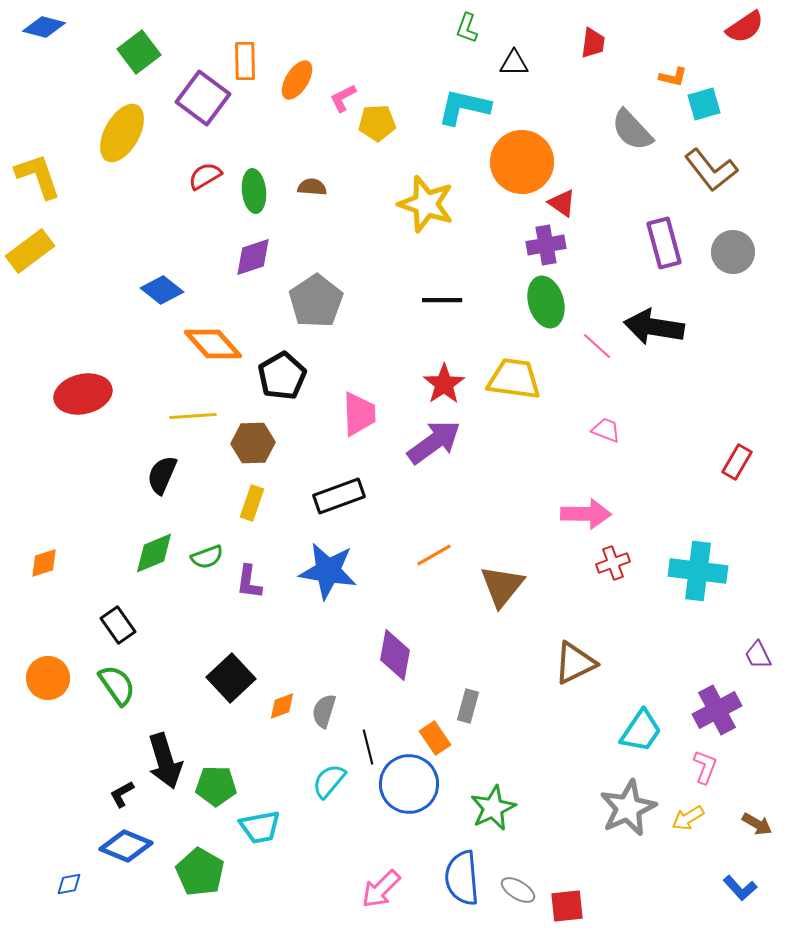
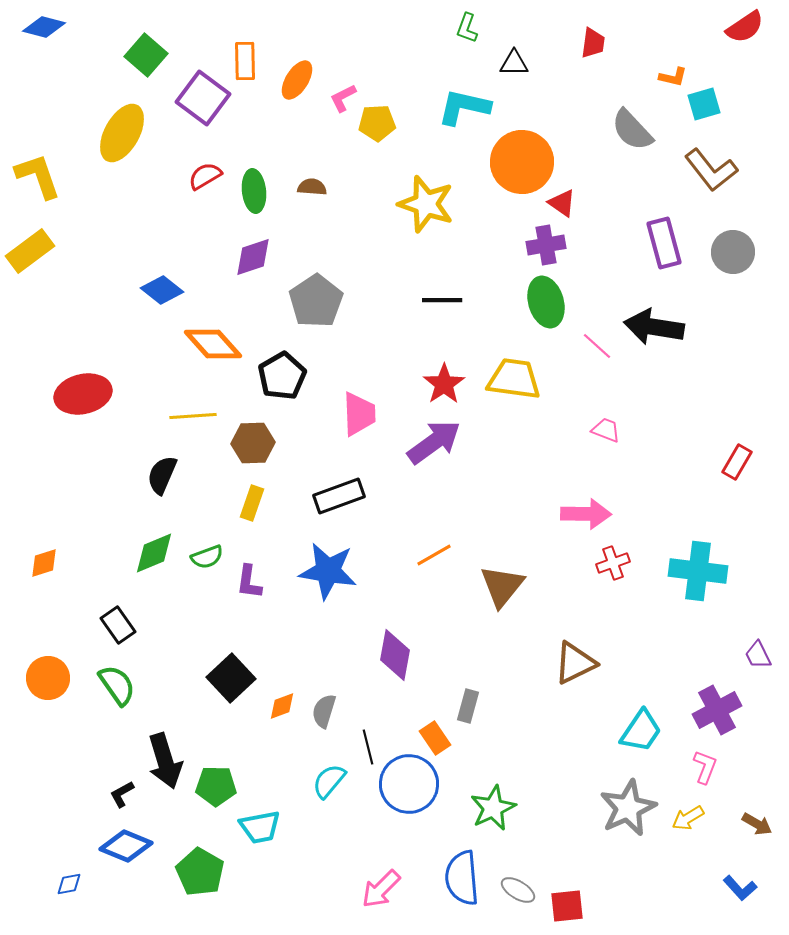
green square at (139, 52): moved 7 px right, 3 px down; rotated 12 degrees counterclockwise
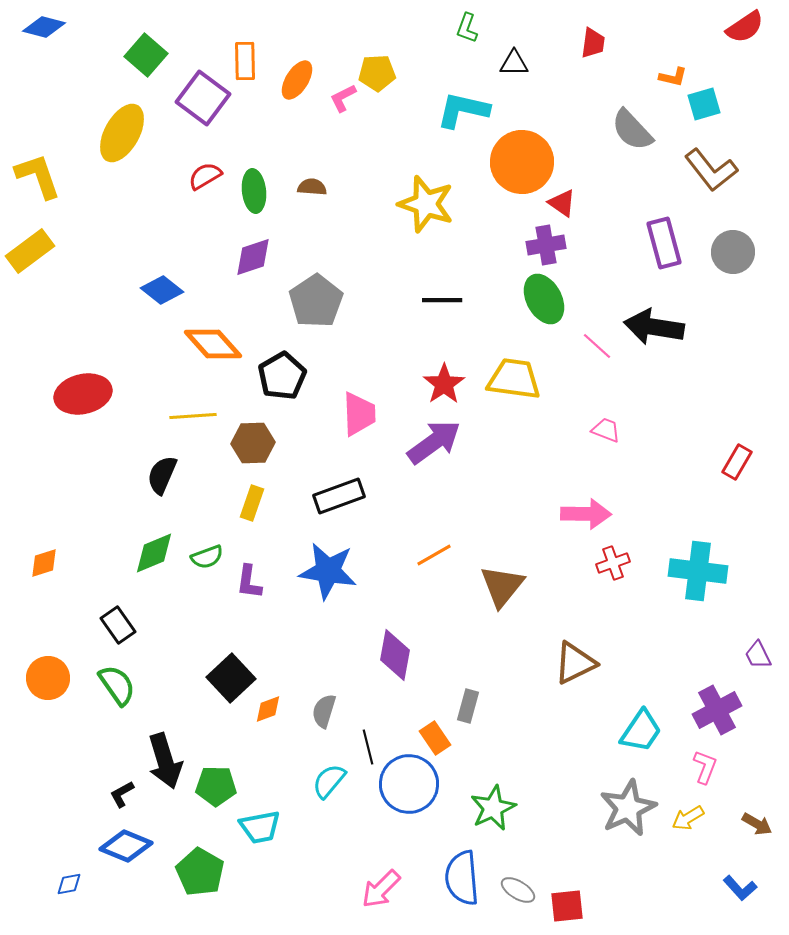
cyan L-shape at (464, 107): moved 1 px left, 3 px down
yellow pentagon at (377, 123): moved 50 px up
green ellipse at (546, 302): moved 2 px left, 3 px up; rotated 12 degrees counterclockwise
orange diamond at (282, 706): moved 14 px left, 3 px down
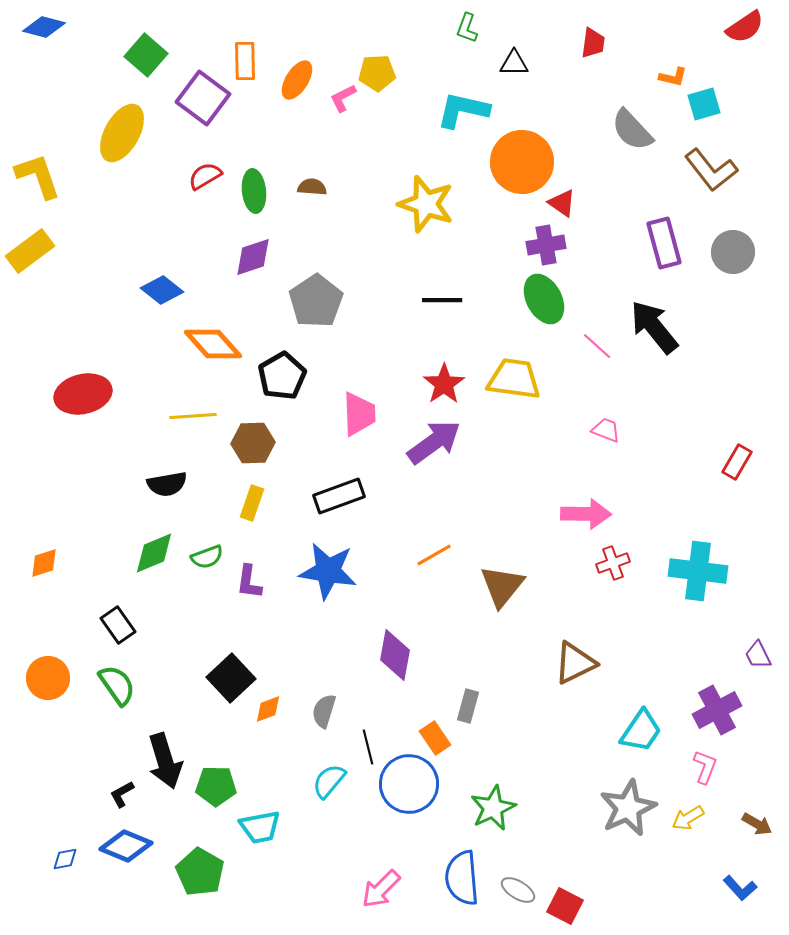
black arrow at (654, 327): rotated 42 degrees clockwise
black semicircle at (162, 475): moved 5 px right, 9 px down; rotated 123 degrees counterclockwise
blue diamond at (69, 884): moved 4 px left, 25 px up
red square at (567, 906): moved 2 px left; rotated 33 degrees clockwise
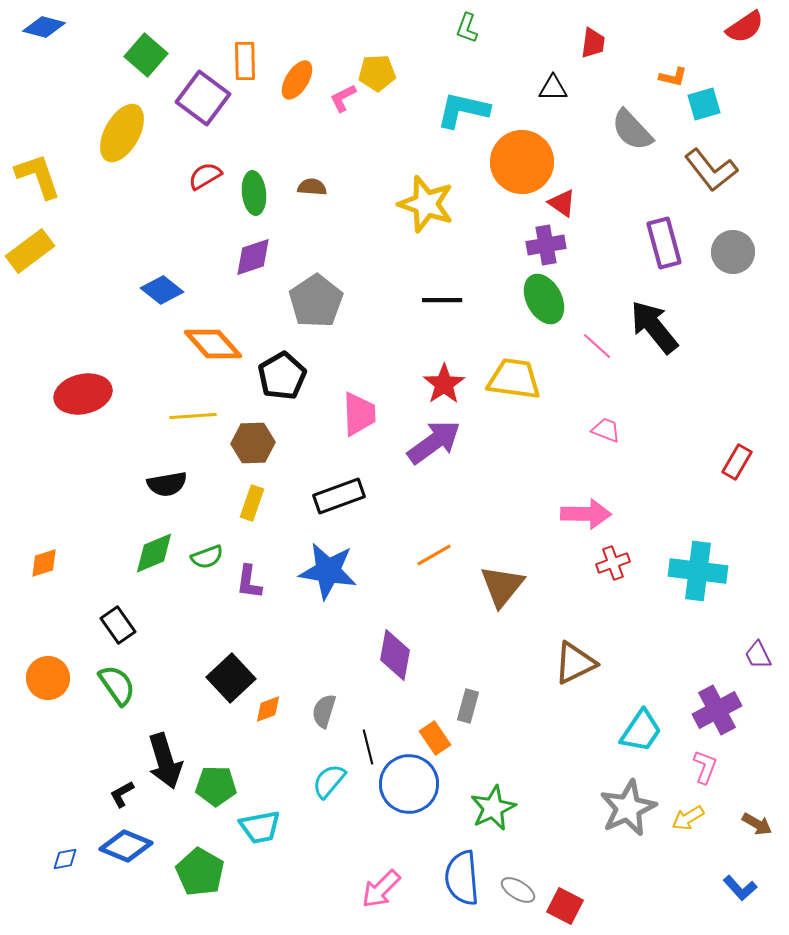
black triangle at (514, 63): moved 39 px right, 25 px down
green ellipse at (254, 191): moved 2 px down
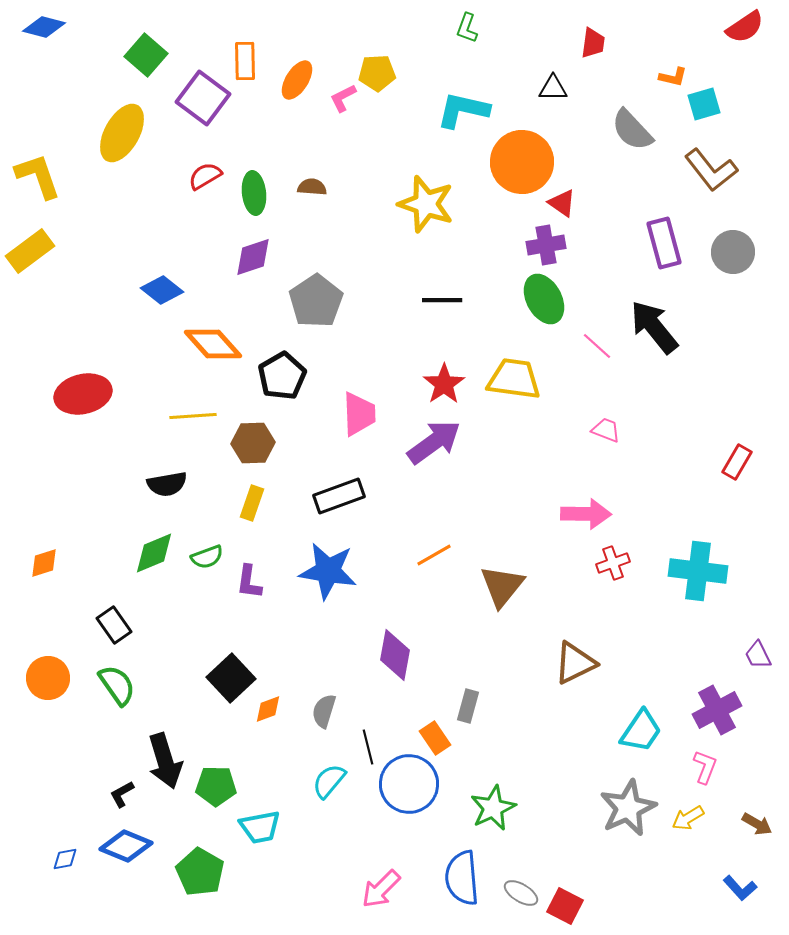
black rectangle at (118, 625): moved 4 px left
gray ellipse at (518, 890): moved 3 px right, 3 px down
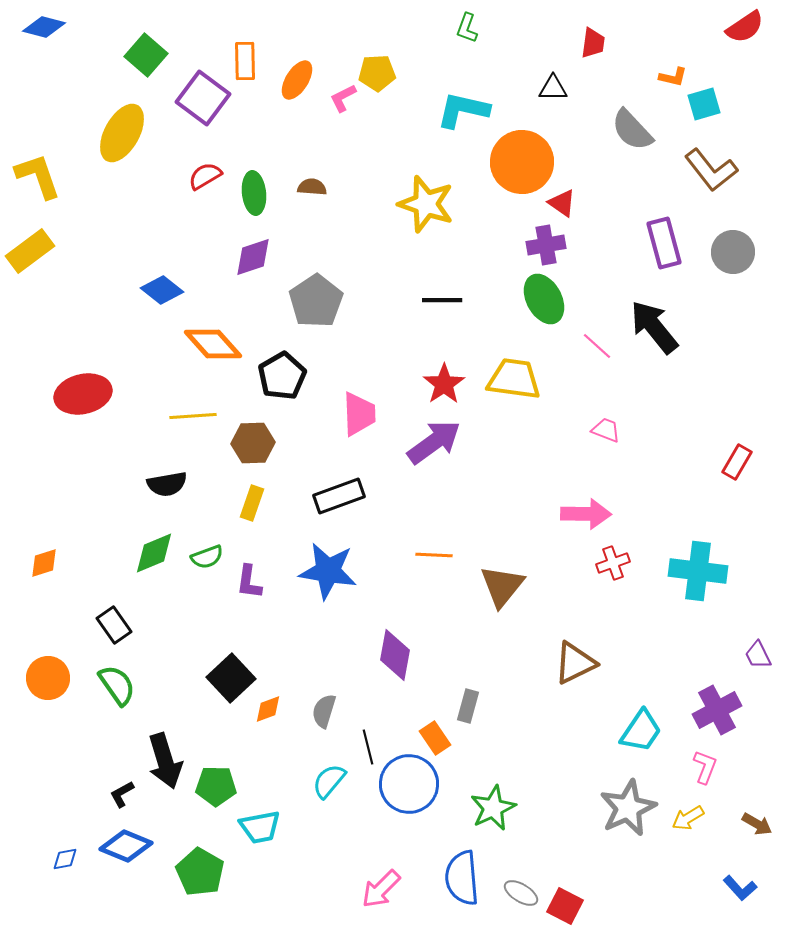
orange line at (434, 555): rotated 33 degrees clockwise
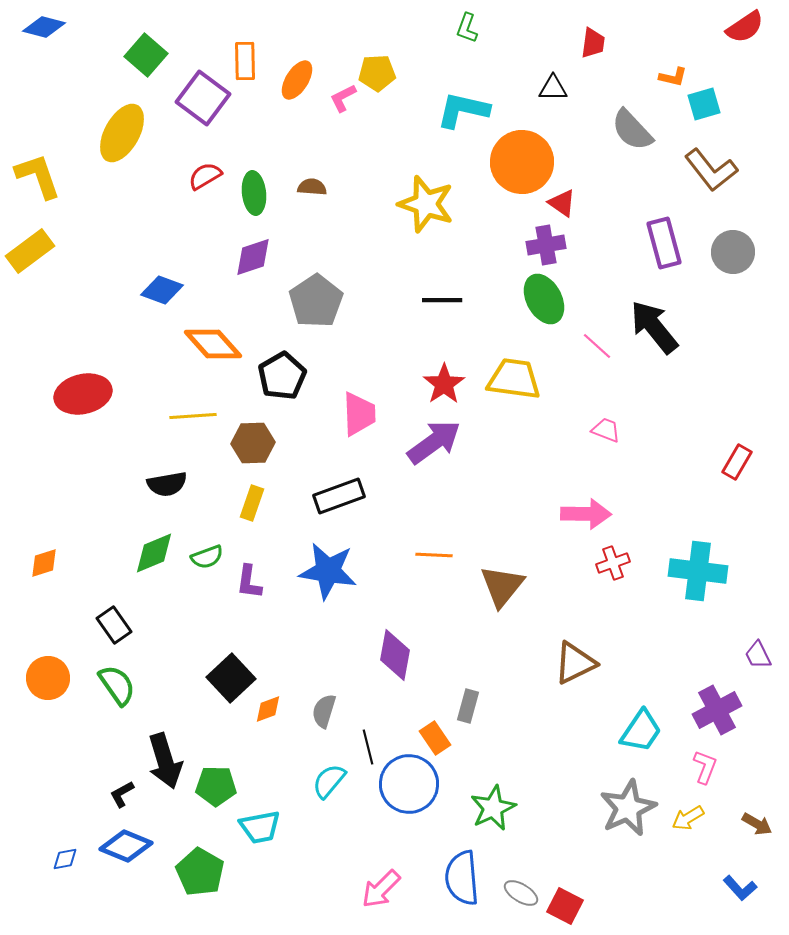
blue diamond at (162, 290): rotated 18 degrees counterclockwise
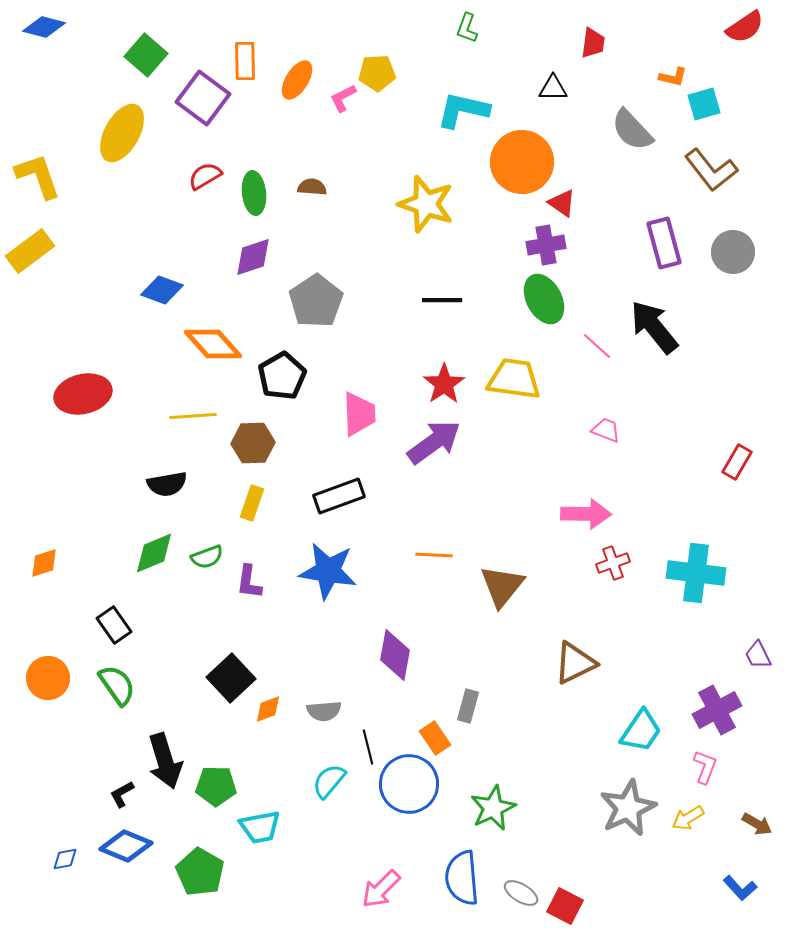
cyan cross at (698, 571): moved 2 px left, 2 px down
gray semicircle at (324, 711): rotated 112 degrees counterclockwise
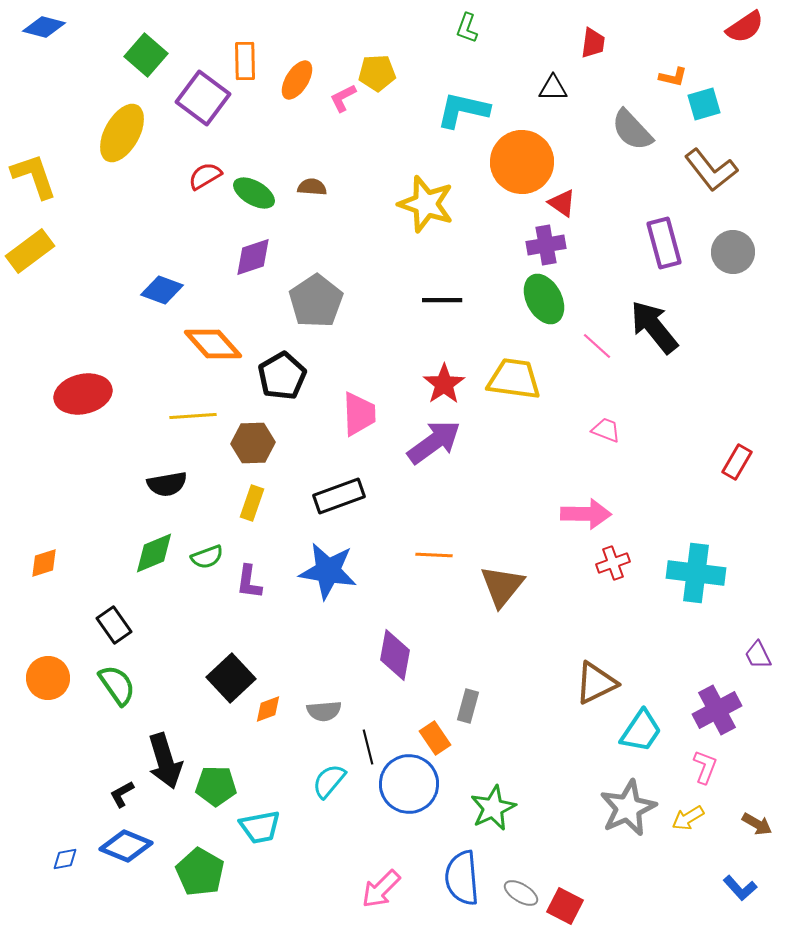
yellow L-shape at (38, 176): moved 4 px left
green ellipse at (254, 193): rotated 54 degrees counterclockwise
brown triangle at (575, 663): moved 21 px right, 20 px down
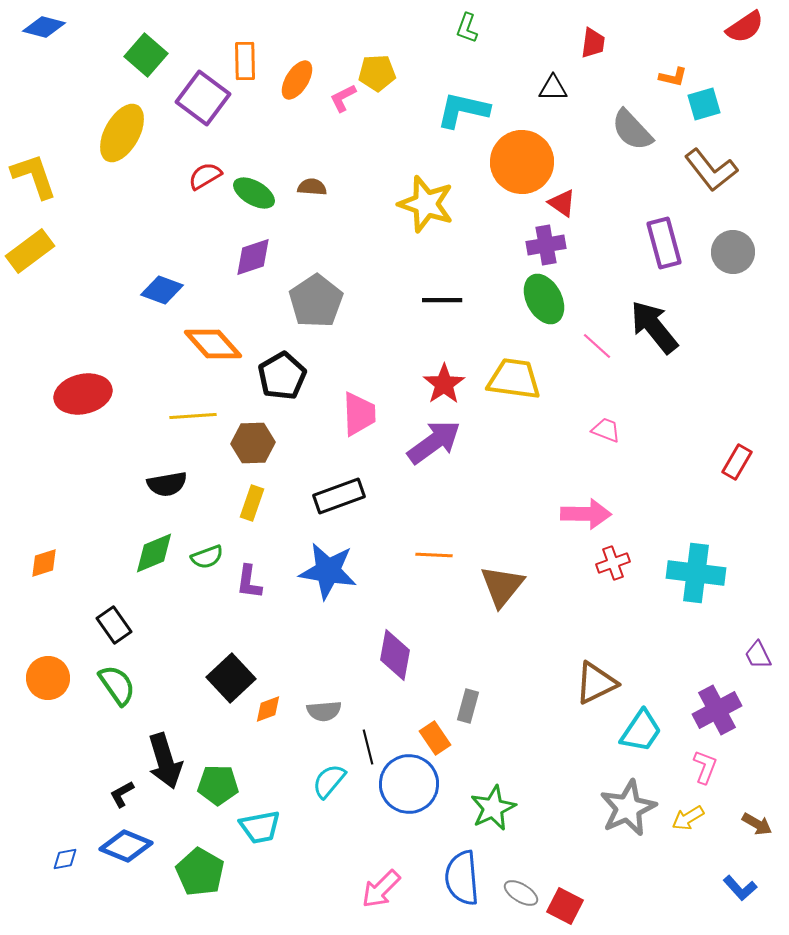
green pentagon at (216, 786): moved 2 px right, 1 px up
